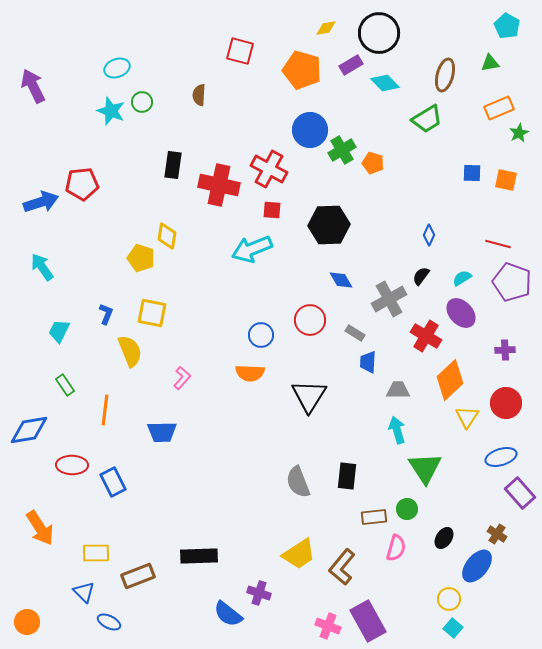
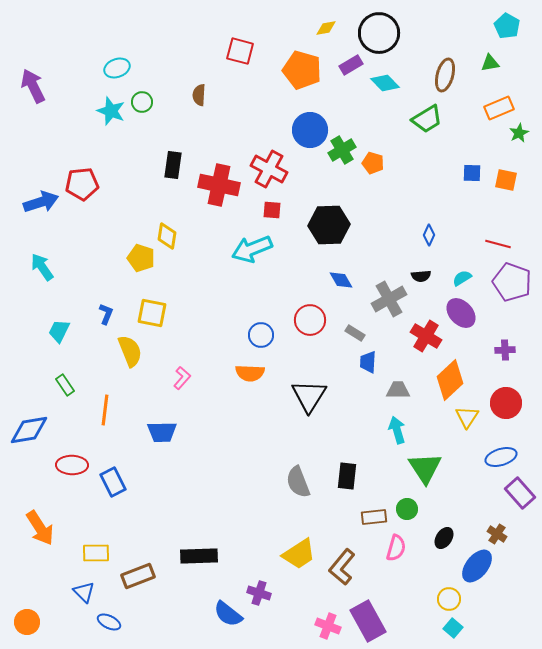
black semicircle at (421, 276): rotated 132 degrees counterclockwise
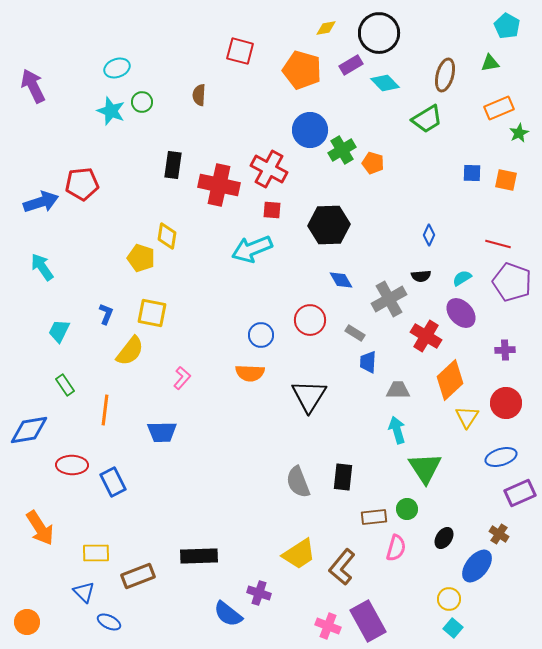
yellow semicircle at (130, 351): rotated 60 degrees clockwise
black rectangle at (347, 476): moved 4 px left, 1 px down
purple rectangle at (520, 493): rotated 72 degrees counterclockwise
brown cross at (497, 534): moved 2 px right
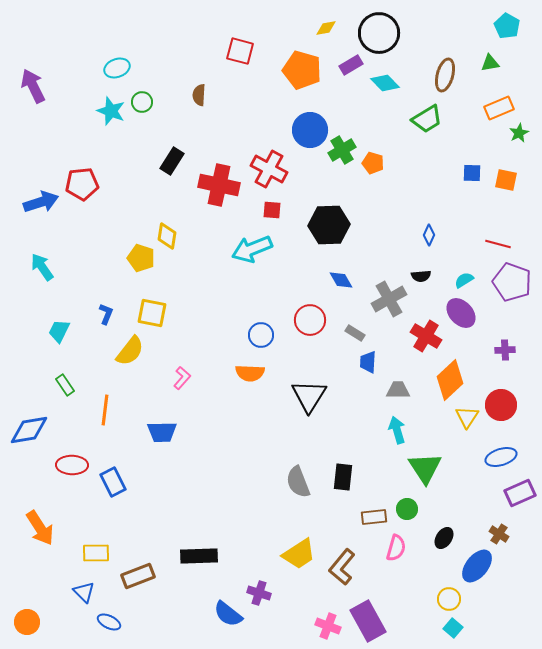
black rectangle at (173, 165): moved 1 px left, 4 px up; rotated 24 degrees clockwise
cyan semicircle at (462, 278): moved 2 px right, 2 px down
red circle at (506, 403): moved 5 px left, 2 px down
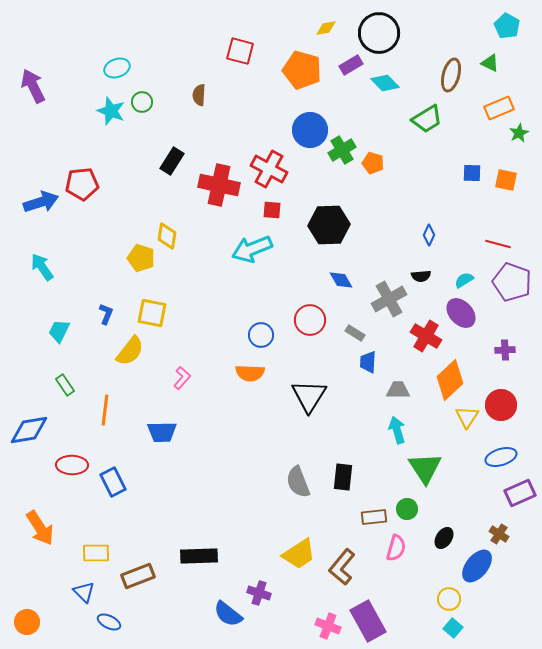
green triangle at (490, 63): rotated 36 degrees clockwise
brown ellipse at (445, 75): moved 6 px right
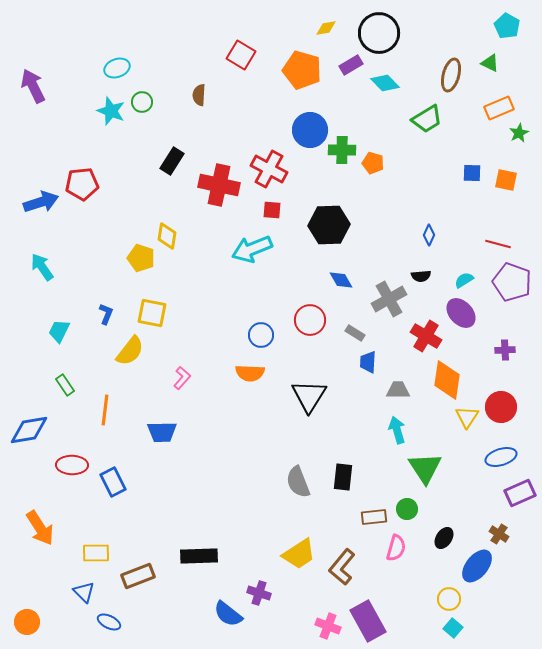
red square at (240, 51): moved 1 px right, 4 px down; rotated 16 degrees clockwise
green cross at (342, 150): rotated 32 degrees clockwise
orange diamond at (450, 380): moved 3 px left; rotated 39 degrees counterclockwise
red circle at (501, 405): moved 2 px down
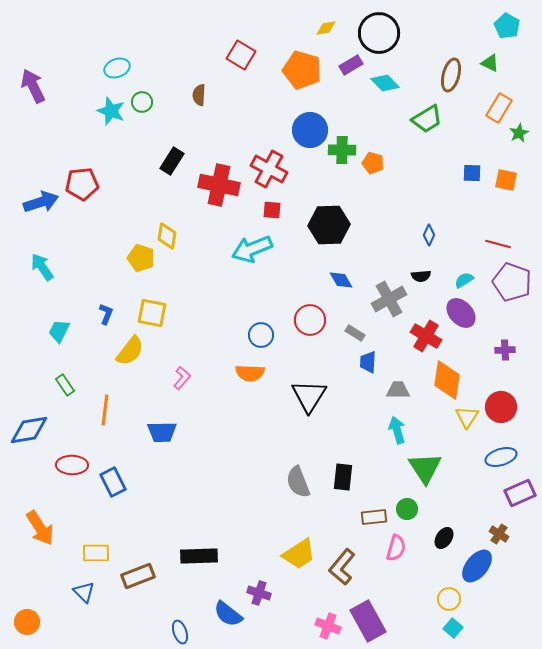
orange rectangle at (499, 108): rotated 36 degrees counterclockwise
blue ellipse at (109, 622): moved 71 px right, 10 px down; rotated 45 degrees clockwise
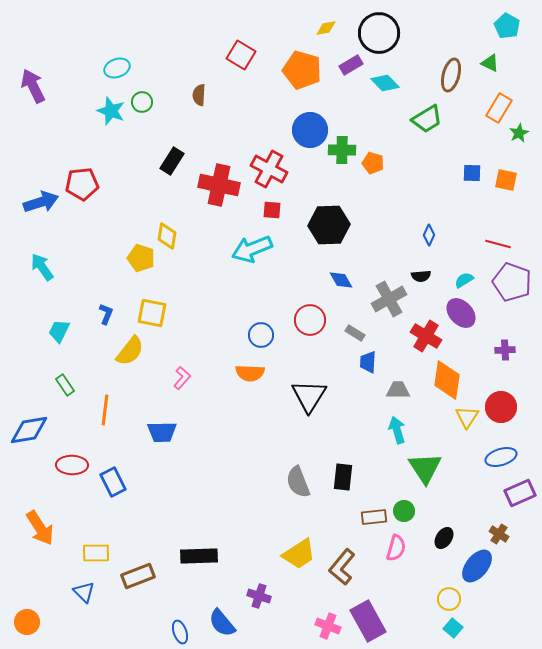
green circle at (407, 509): moved 3 px left, 2 px down
purple cross at (259, 593): moved 3 px down
blue semicircle at (228, 614): moved 6 px left, 9 px down; rotated 12 degrees clockwise
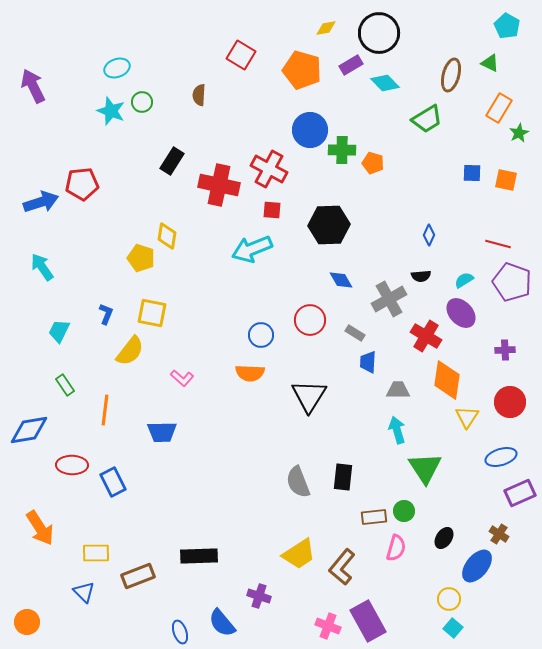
pink L-shape at (182, 378): rotated 90 degrees clockwise
red circle at (501, 407): moved 9 px right, 5 px up
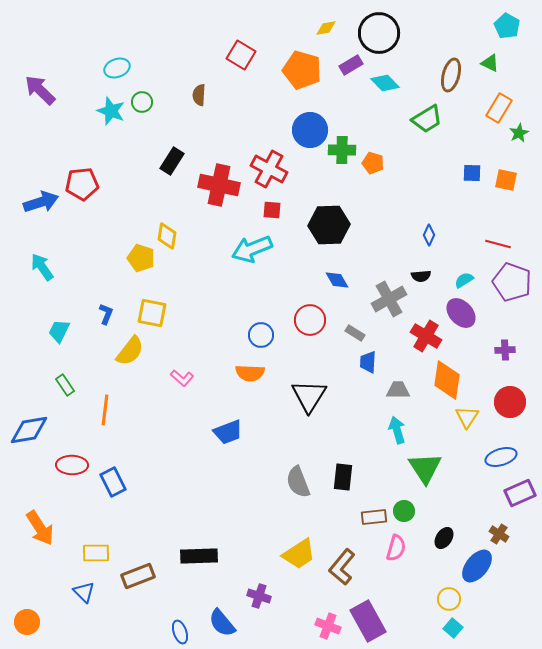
purple arrow at (33, 86): moved 7 px right, 4 px down; rotated 20 degrees counterclockwise
blue diamond at (341, 280): moved 4 px left
blue trapezoid at (162, 432): moved 66 px right; rotated 20 degrees counterclockwise
